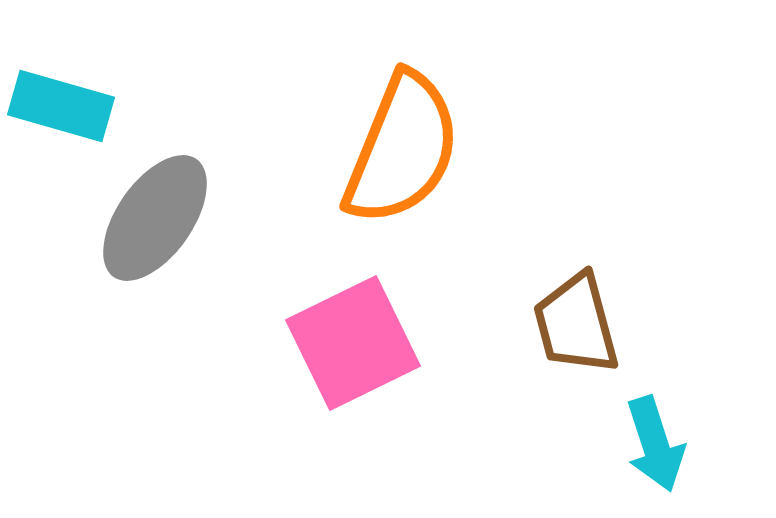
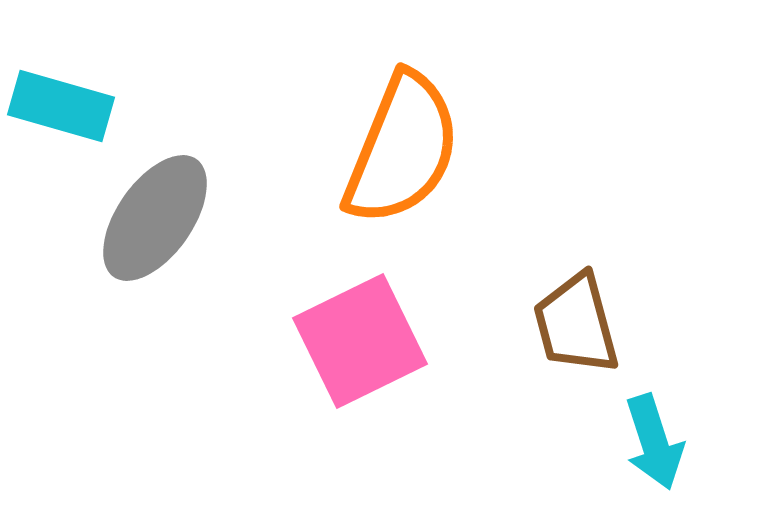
pink square: moved 7 px right, 2 px up
cyan arrow: moved 1 px left, 2 px up
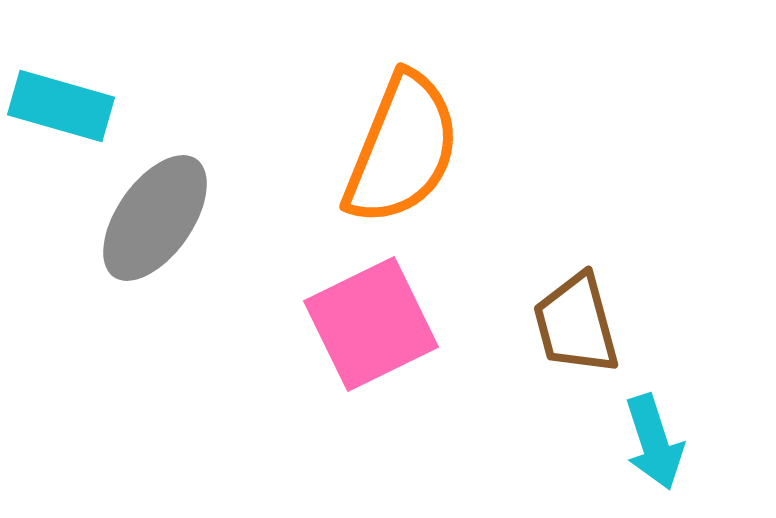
pink square: moved 11 px right, 17 px up
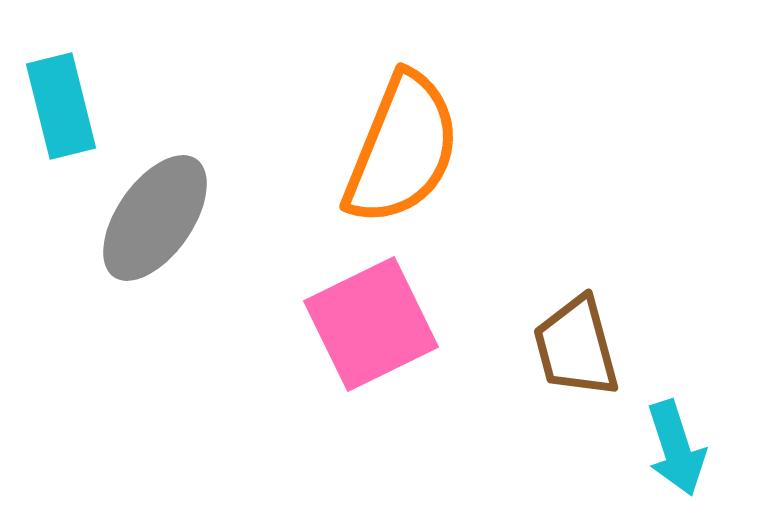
cyan rectangle: rotated 60 degrees clockwise
brown trapezoid: moved 23 px down
cyan arrow: moved 22 px right, 6 px down
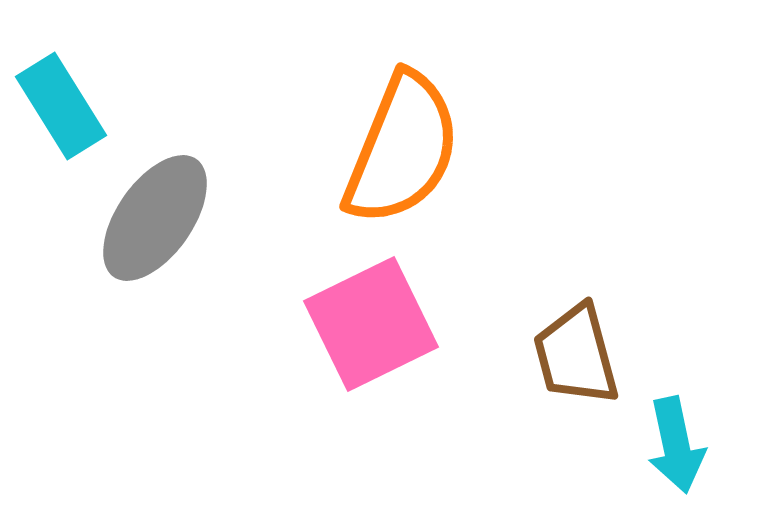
cyan rectangle: rotated 18 degrees counterclockwise
brown trapezoid: moved 8 px down
cyan arrow: moved 3 px up; rotated 6 degrees clockwise
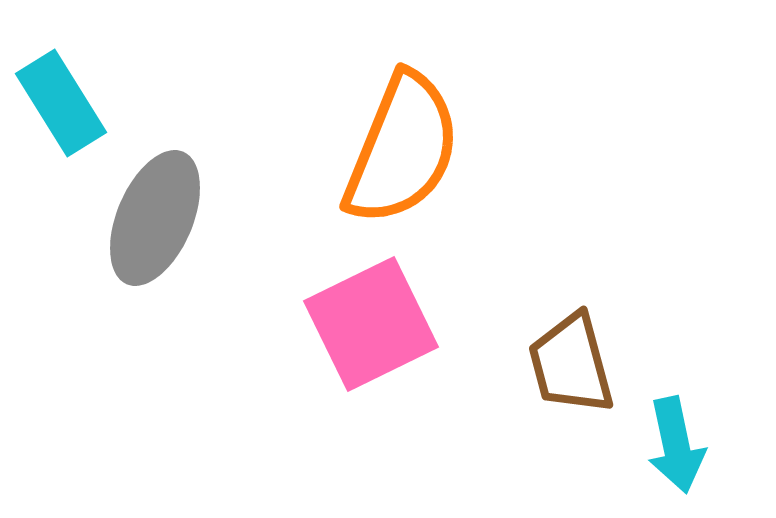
cyan rectangle: moved 3 px up
gray ellipse: rotated 12 degrees counterclockwise
brown trapezoid: moved 5 px left, 9 px down
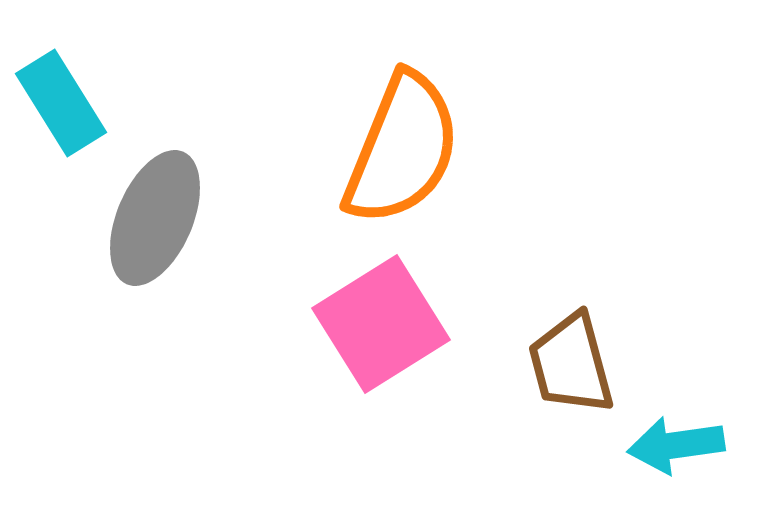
pink square: moved 10 px right; rotated 6 degrees counterclockwise
cyan arrow: rotated 94 degrees clockwise
